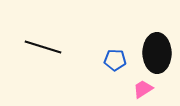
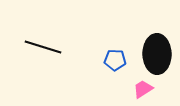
black ellipse: moved 1 px down
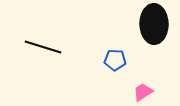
black ellipse: moved 3 px left, 30 px up
pink trapezoid: moved 3 px down
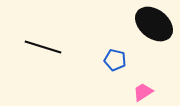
black ellipse: rotated 51 degrees counterclockwise
blue pentagon: rotated 10 degrees clockwise
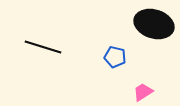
black ellipse: rotated 21 degrees counterclockwise
blue pentagon: moved 3 px up
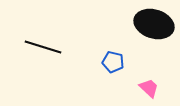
blue pentagon: moved 2 px left, 5 px down
pink trapezoid: moved 6 px right, 4 px up; rotated 75 degrees clockwise
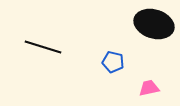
pink trapezoid: rotated 55 degrees counterclockwise
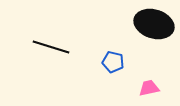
black line: moved 8 px right
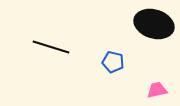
pink trapezoid: moved 8 px right, 2 px down
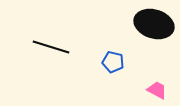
pink trapezoid: rotated 40 degrees clockwise
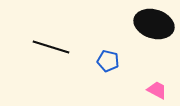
blue pentagon: moved 5 px left, 1 px up
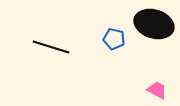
blue pentagon: moved 6 px right, 22 px up
